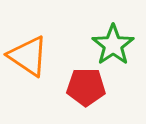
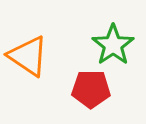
red pentagon: moved 5 px right, 2 px down
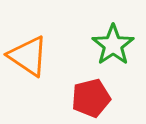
red pentagon: moved 9 px down; rotated 15 degrees counterclockwise
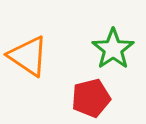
green star: moved 4 px down
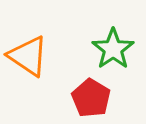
red pentagon: rotated 27 degrees counterclockwise
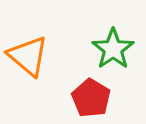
orange triangle: rotated 6 degrees clockwise
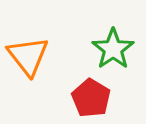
orange triangle: rotated 12 degrees clockwise
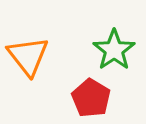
green star: moved 1 px right, 1 px down
